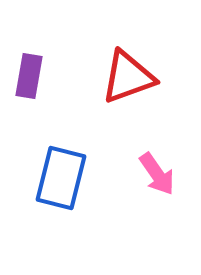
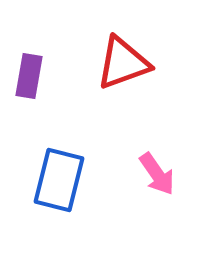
red triangle: moved 5 px left, 14 px up
blue rectangle: moved 2 px left, 2 px down
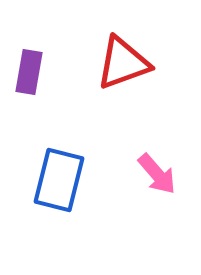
purple rectangle: moved 4 px up
pink arrow: rotated 6 degrees counterclockwise
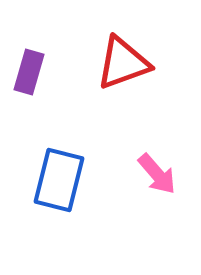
purple rectangle: rotated 6 degrees clockwise
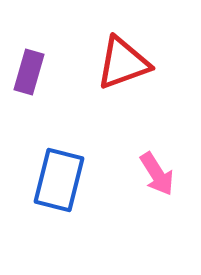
pink arrow: rotated 9 degrees clockwise
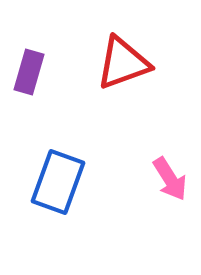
pink arrow: moved 13 px right, 5 px down
blue rectangle: moved 1 px left, 2 px down; rotated 6 degrees clockwise
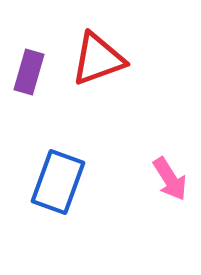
red triangle: moved 25 px left, 4 px up
